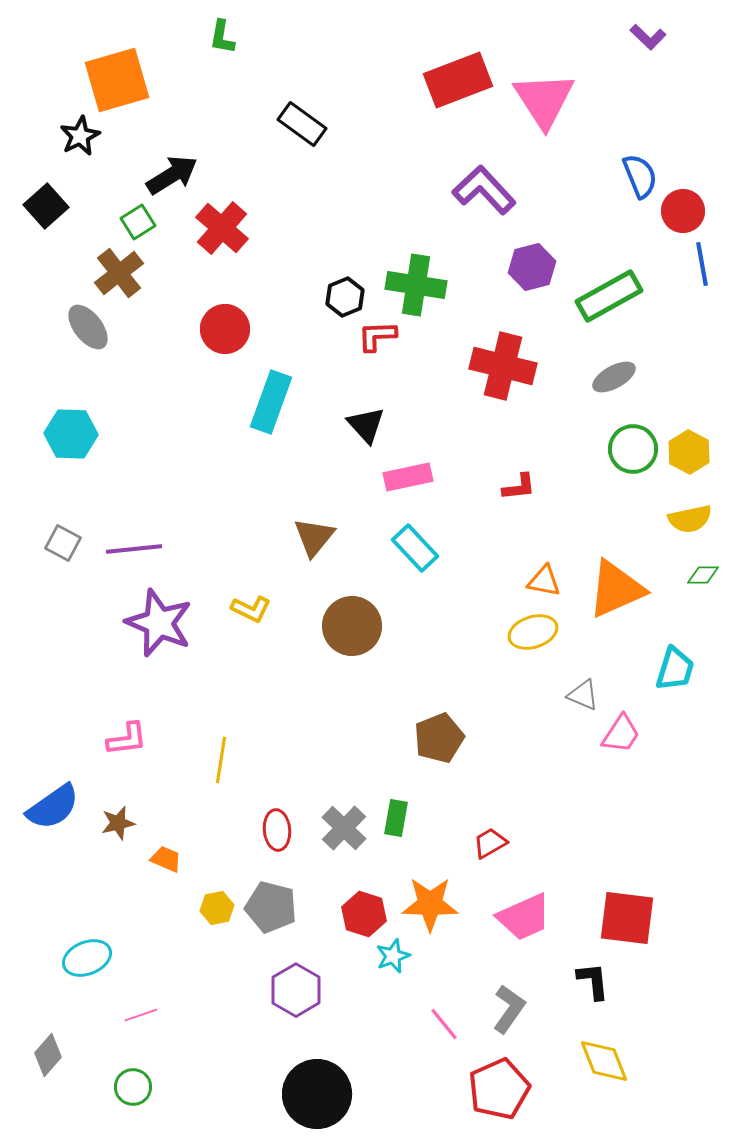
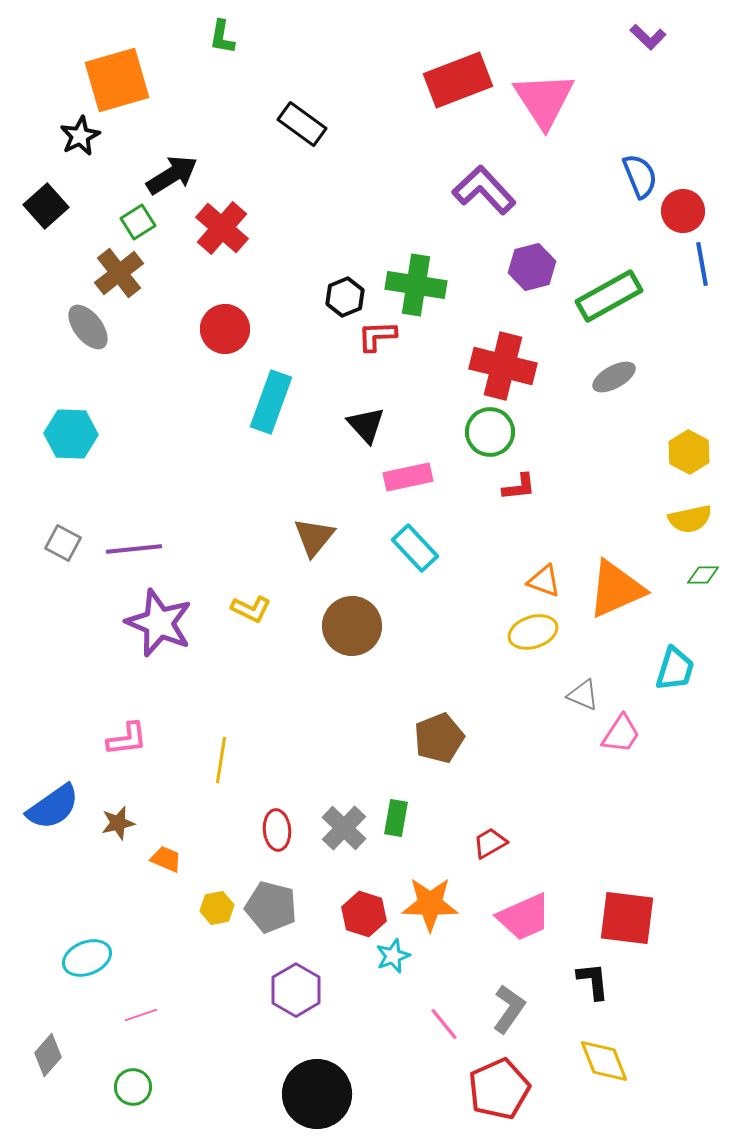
green circle at (633, 449): moved 143 px left, 17 px up
orange triangle at (544, 581): rotated 9 degrees clockwise
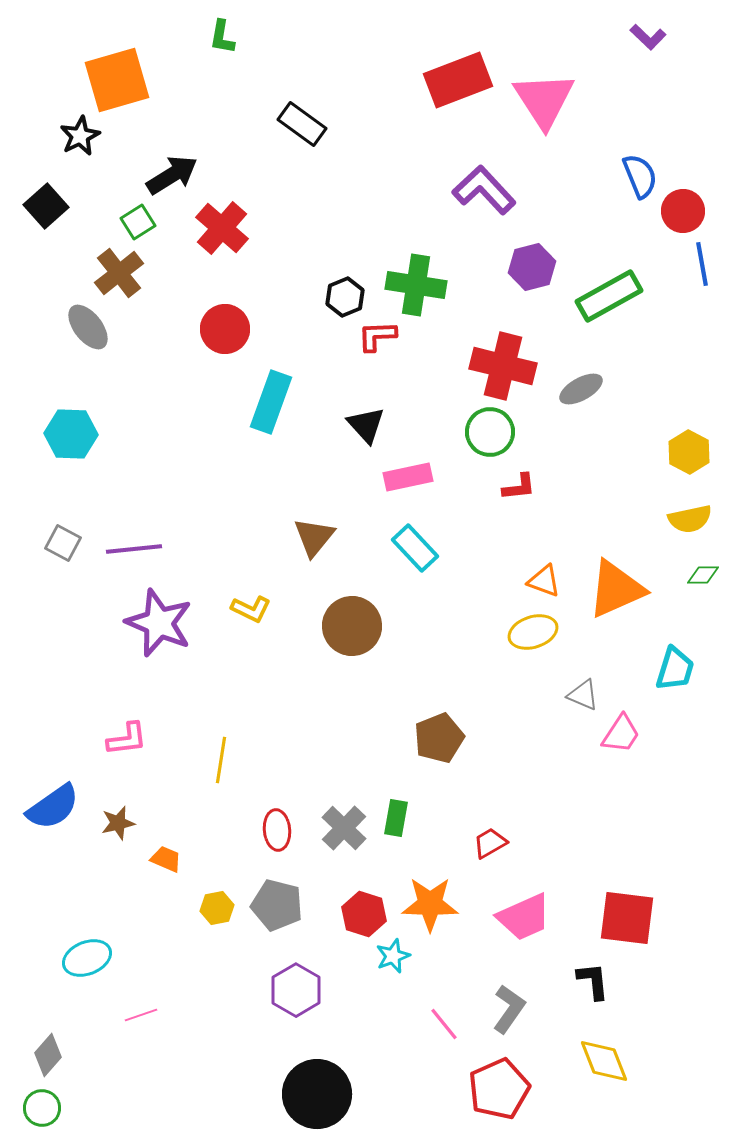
gray ellipse at (614, 377): moved 33 px left, 12 px down
gray pentagon at (271, 907): moved 6 px right, 2 px up
green circle at (133, 1087): moved 91 px left, 21 px down
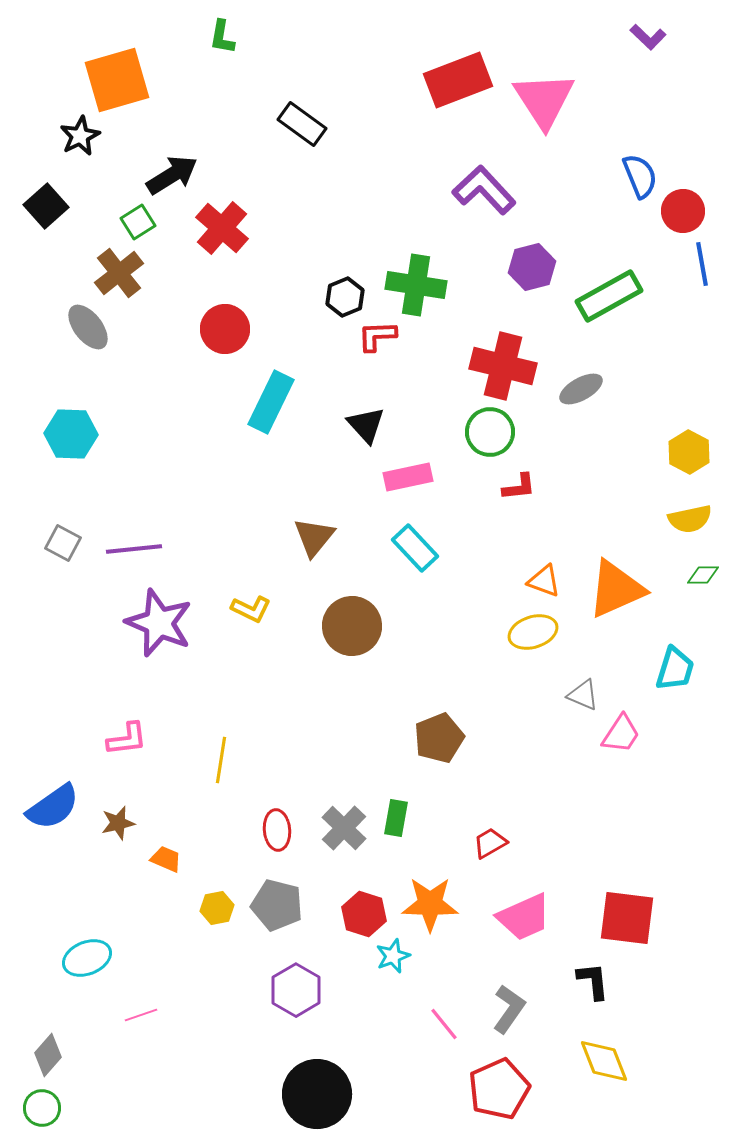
cyan rectangle at (271, 402): rotated 6 degrees clockwise
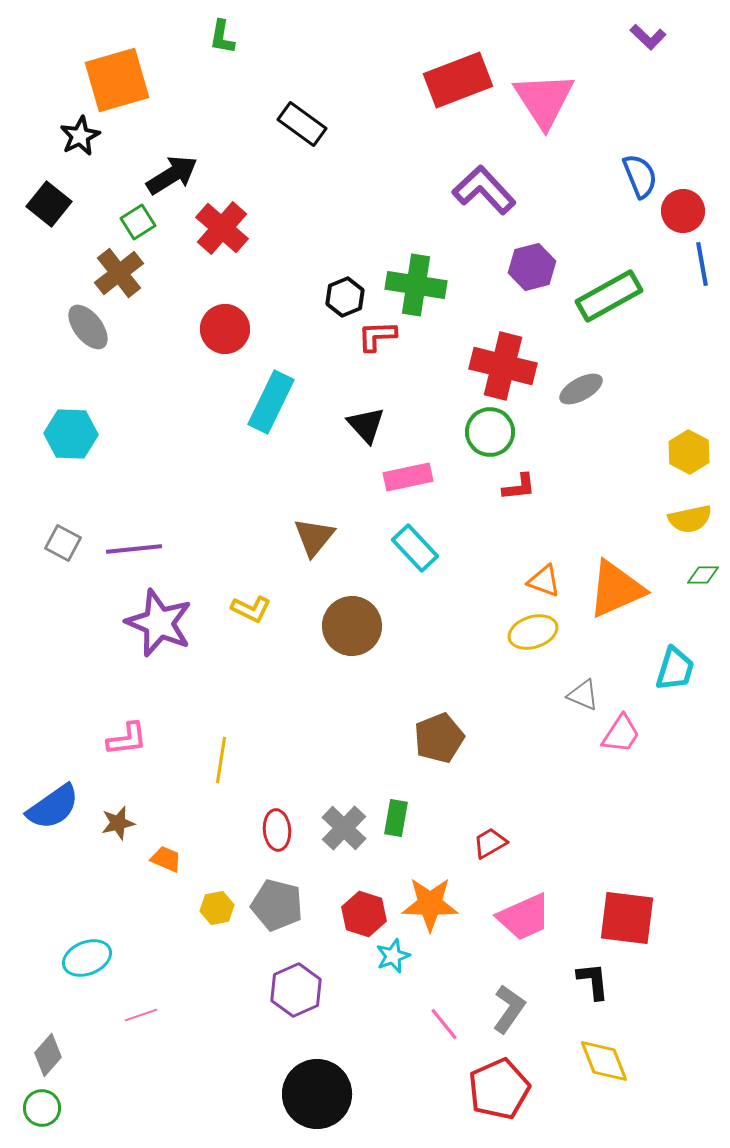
black square at (46, 206): moved 3 px right, 2 px up; rotated 9 degrees counterclockwise
purple hexagon at (296, 990): rotated 6 degrees clockwise
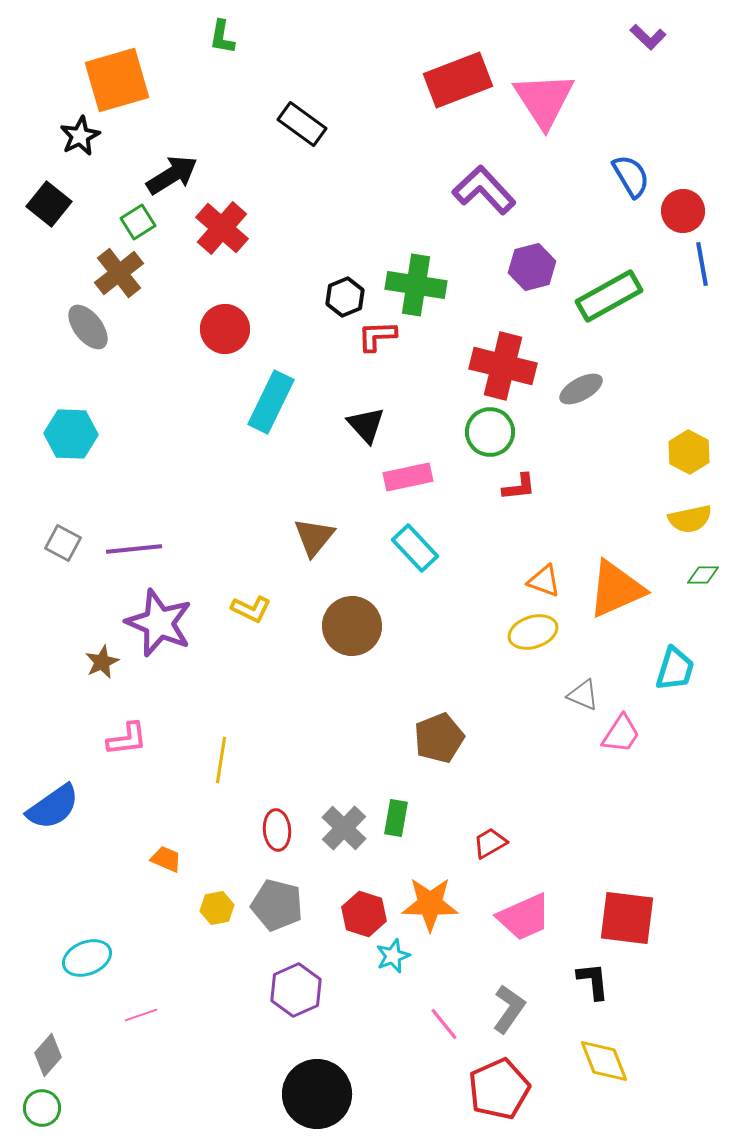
blue semicircle at (640, 176): moved 9 px left; rotated 9 degrees counterclockwise
brown star at (118, 823): moved 16 px left, 161 px up; rotated 12 degrees counterclockwise
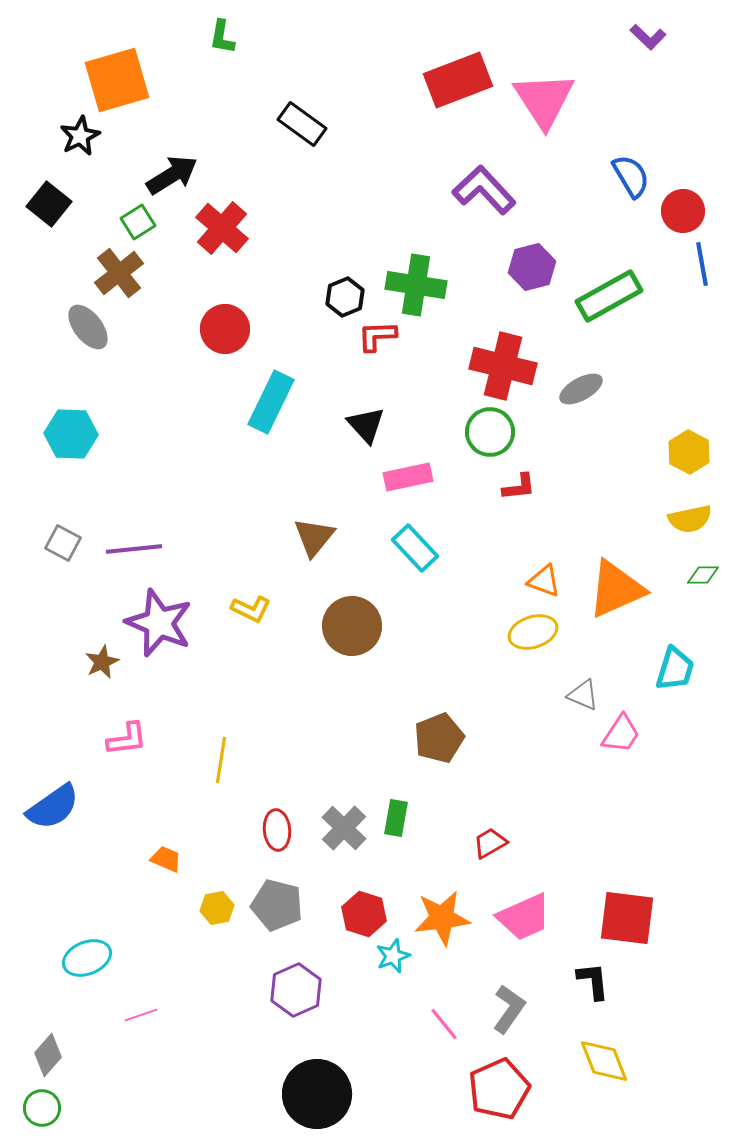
orange star at (430, 904): moved 12 px right, 14 px down; rotated 8 degrees counterclockwise
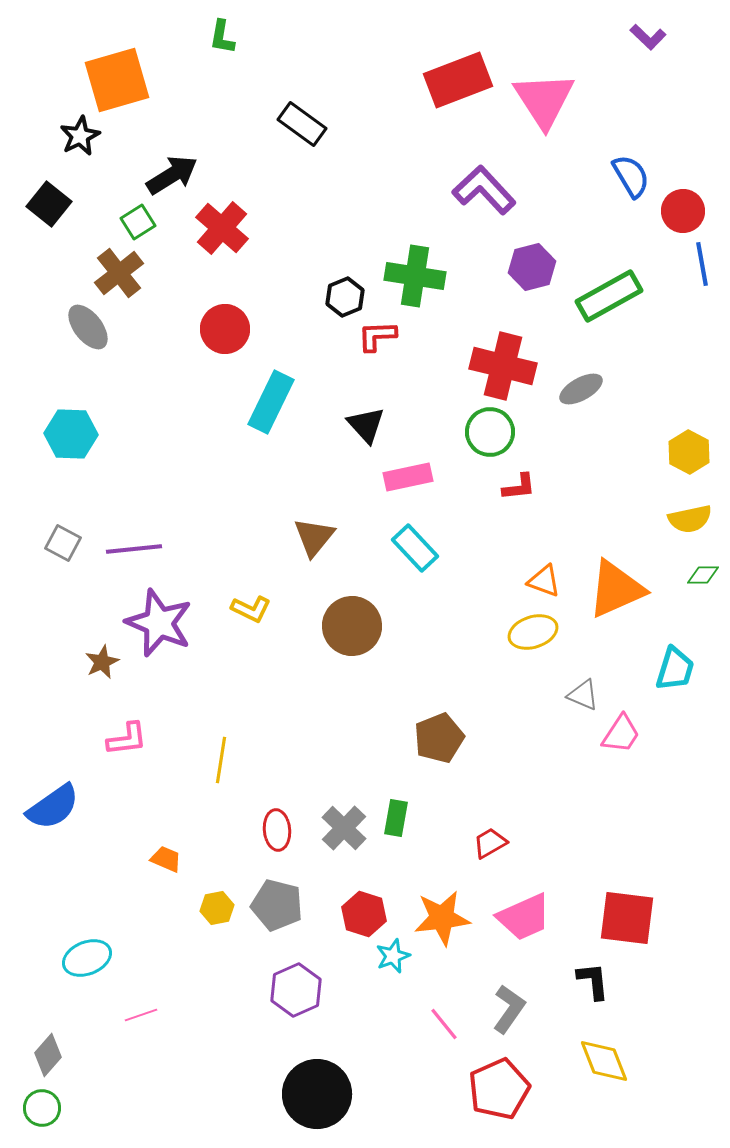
green cross at (416, 285): moved 1 px left, 9 px up
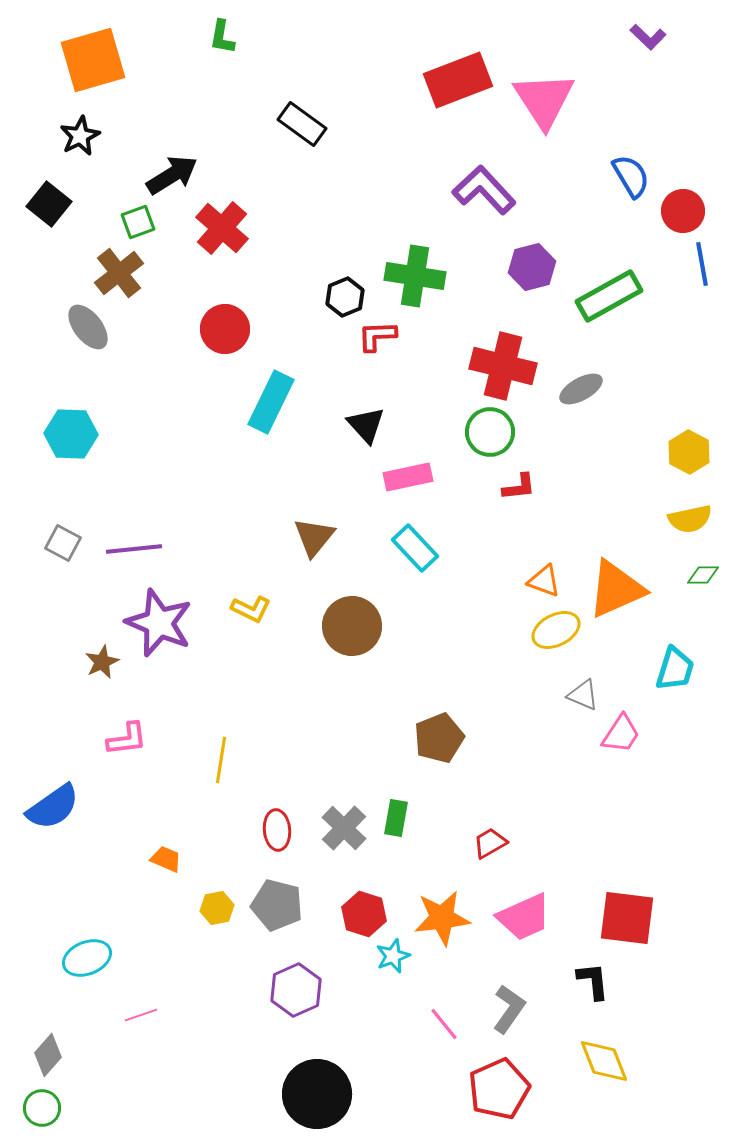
orange square at (117, 80): moved 24 px left, 20 px up
green square at (138, 222): rotated 12 degrees clockwise
yellow ellipse at (533, 632): moved 23 px right, 2 px up; rotated 9 degrees counterclockwise
